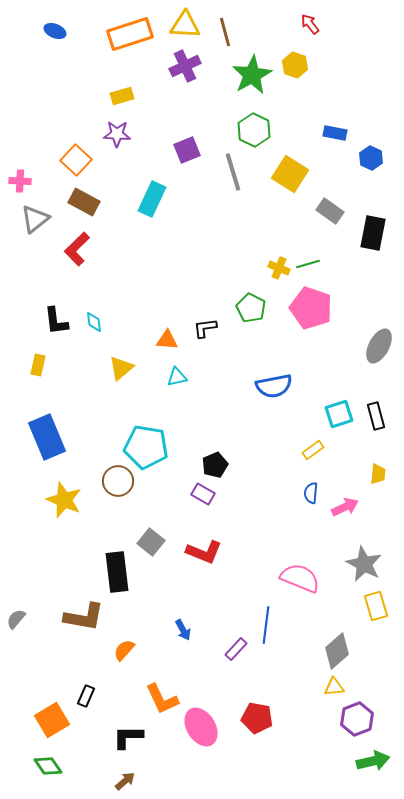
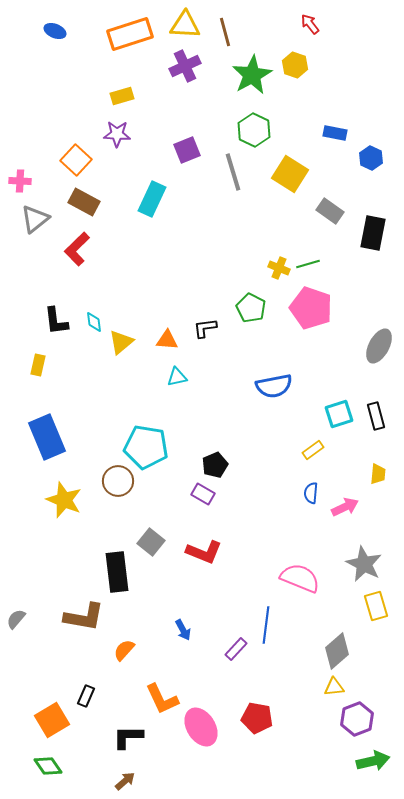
yellow triangle at (121, 368): moved 26 px up
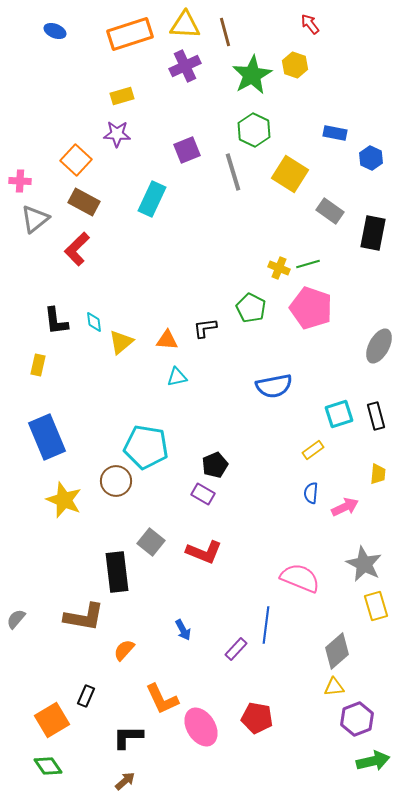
brown circle at (118, 481): moved 2 px left
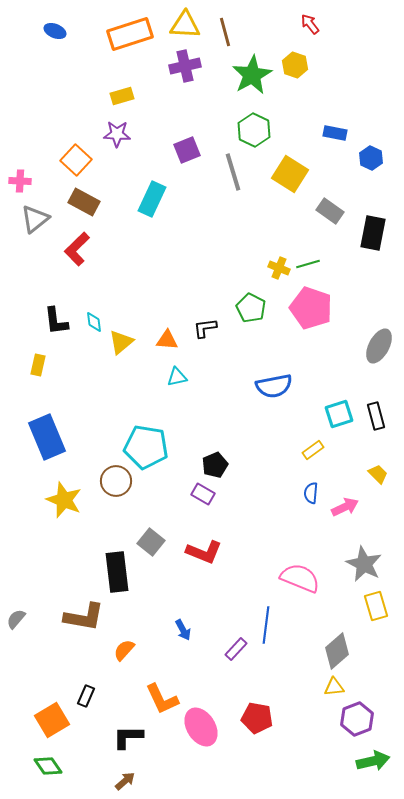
purple cross at (185, 66): rotated 12 degrees clockwise
yellow trapezoid at (378, 474): rotated 50 degrees counterclockwise
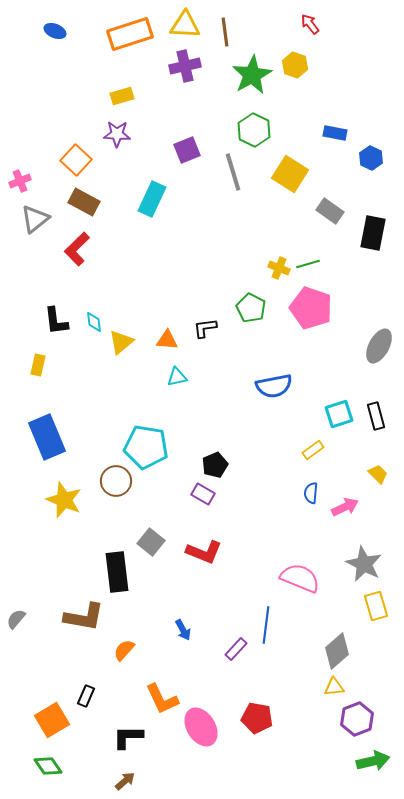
brown line at (225, 32): rotated 8 degrees clockwise
pink cross at (20, 181): rotated 25 degrees counterclockwise
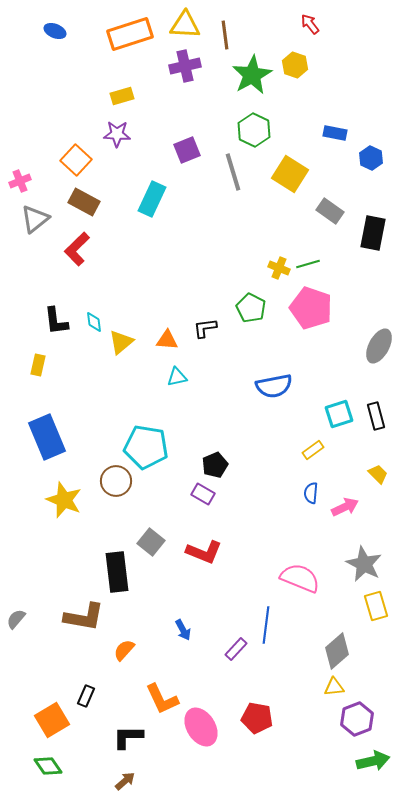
brown line at (225, 32): moved 3 px down
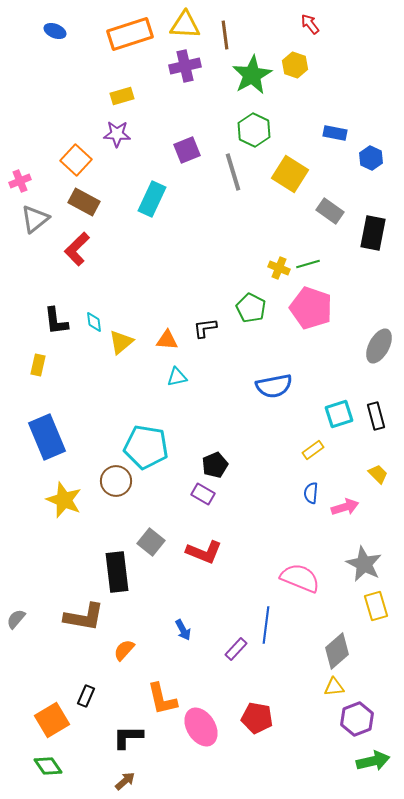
pink arrow at (345, 507): rotated 8 degrees clockwise
orange L-shape at (162, 699): rotated 12 degrees clockwise
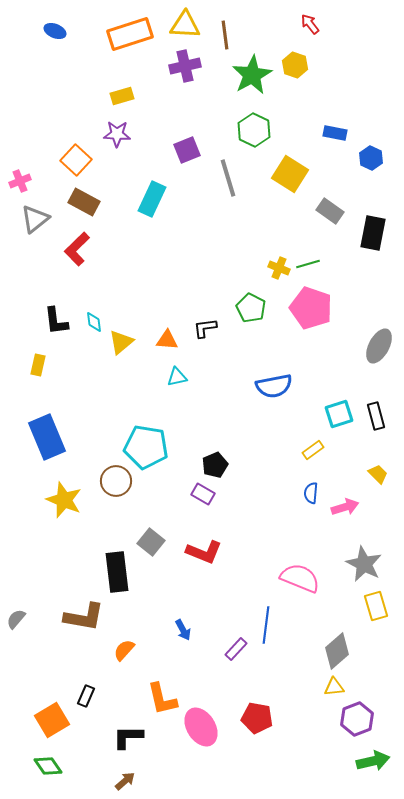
gray line at (233, 172): moved 5 px left, 6 px down
